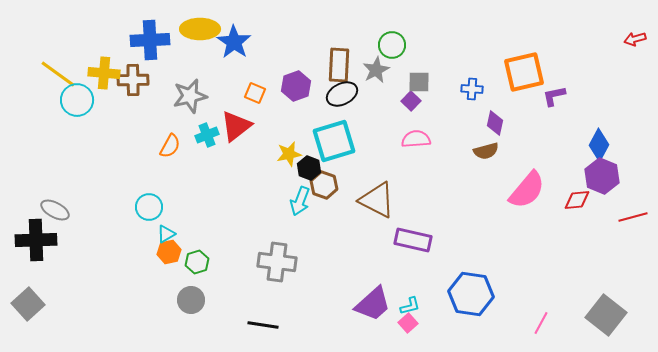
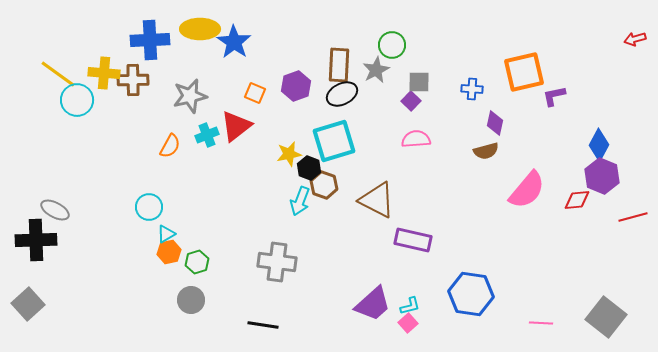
gray square at (606, 315): moved 2 px down
pink line at (541, 323): rotated 65 degrees clockwise
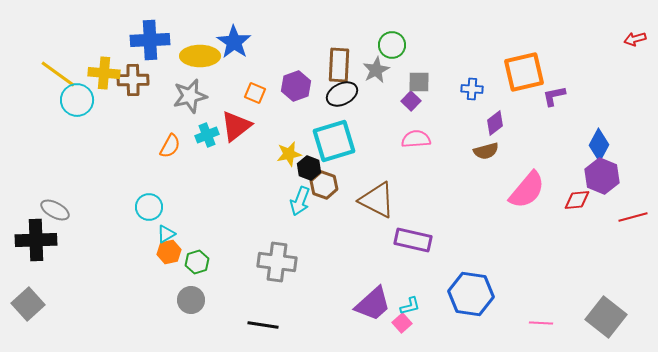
yellow ellipse at (200, 29): moved 27 px down
purple diamond at (495, 123): rotated 40 degrees clockwise
pink square at (408, 323): moved 6 px left
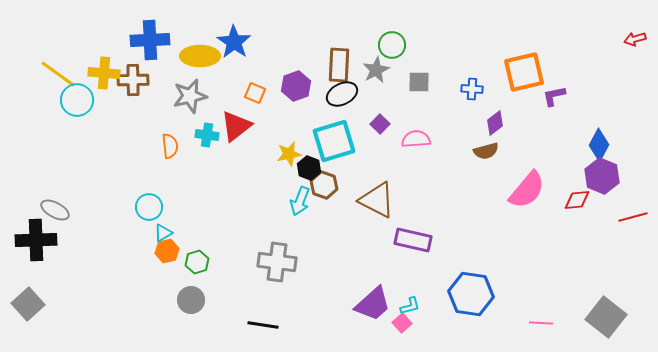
purple square at (411, 101): moved 31 px left, 23 px down
cyan cross at (207, 135): rotated 30 degrees clockwise
orange semicircle at (170, 146): rotated 35 degrees counterclockwise
cyan triangle at (166, 234): moved 3 px left, 1 px up
orange hexagon at (169, 252): moved 2 px left, 1 px up
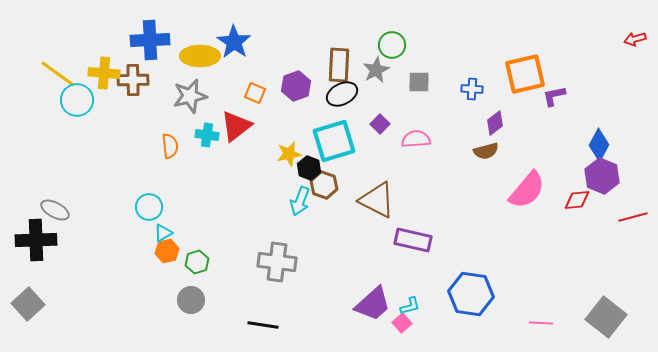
orange square at (524, 72): moved 1 px right, 2 px down
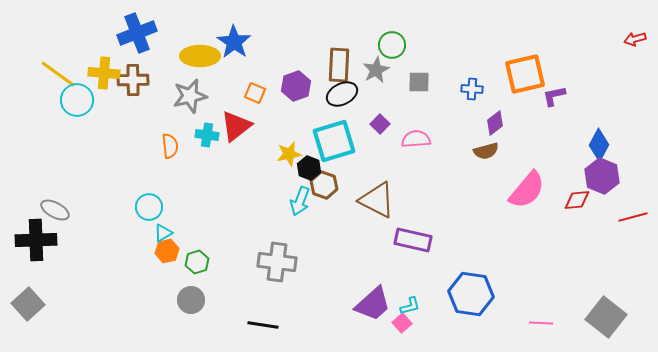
blue cross at (150, 40): moved 13 px left, 7 px up; rotated 18 degrees counterclockwise
